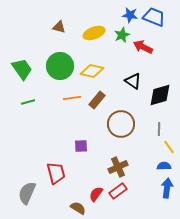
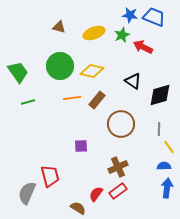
green trapezoid: moved 4 px left, 3 px down
red trapezoid: moved 6 px left, 3 px down
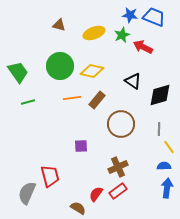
brown triangle: moved 2 px up
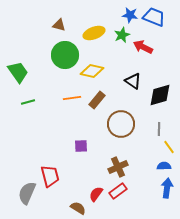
green circle: moved 5 px right, 11 px up
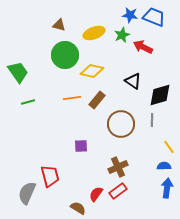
gray line: moved 7 px left, 9 px up
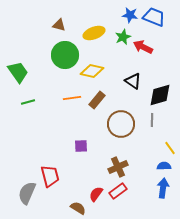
green star: moved 1 px right, 2 px down
yellow line: moved 1 px right, 1 px down
blue arrow: moved 4 px left
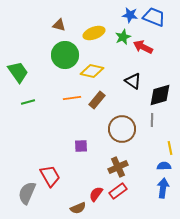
brown circle: moved 1 px right, 5 px down
yellow line: rotated 24 degrees clockwise
red trapezoid: rotated 15 degrees counterclockwise
brown semicircle: rotated 126 degrees clockwise
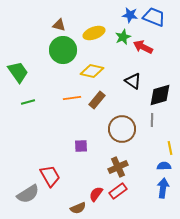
green circle: moved 2 px left, 5 px up
gray semicircle: moved 1 px right, 1 px down; rotated 145 degrees counterclockwise
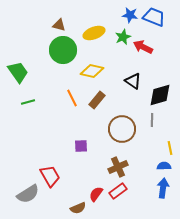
orange line: rotated 72 degrees clockwise
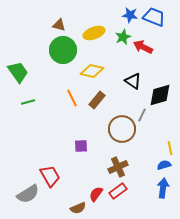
gray line: moved 10 px left, 5 px up; rotated 24 degrees clockwise
blue semicircle: moved 1 px up; rotated 16 degrees counterclockwise
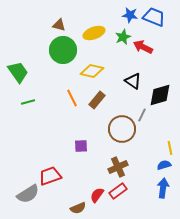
red trapezoid: rotated 80 degrees counterclockwise
red semicircle: moved 1 px right, 1 px down
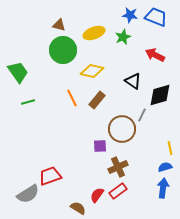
blue trapezoid: moved 2 px right
red arrow: moved 12 px right, 8 px down
purple square: moved 19 px right
blue semicircle: moved 1 px right, 2 px down
brown semicircle: rotated 126 degrees counterclockwise
